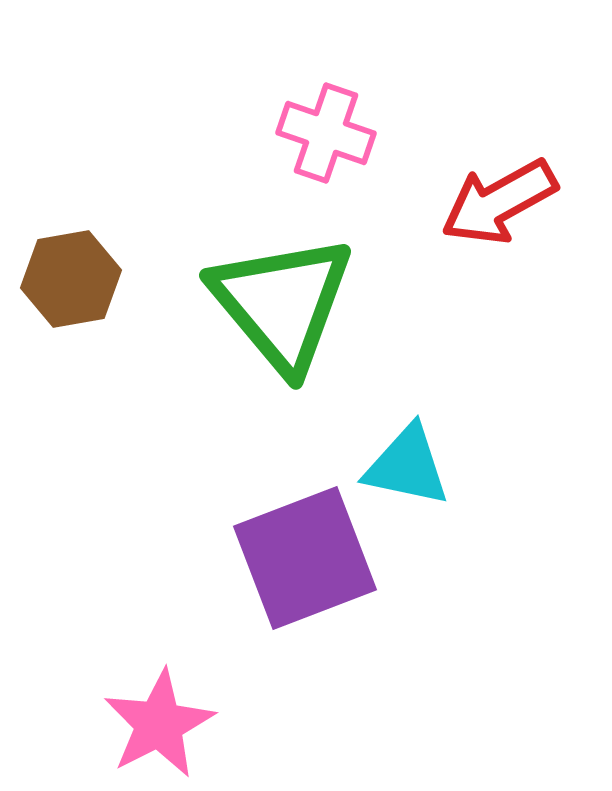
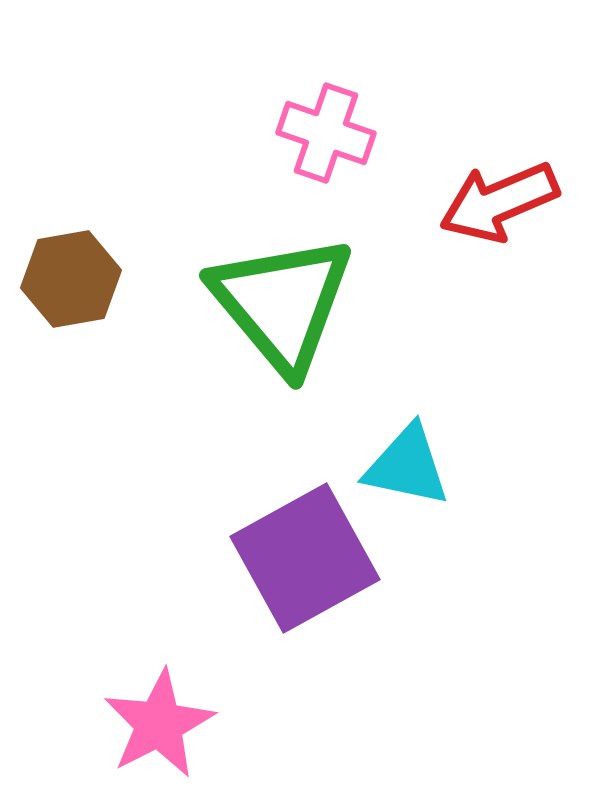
red arrow: rotated 6 degrees clockwise
purple square: rotated 8 degrees counterclockwise
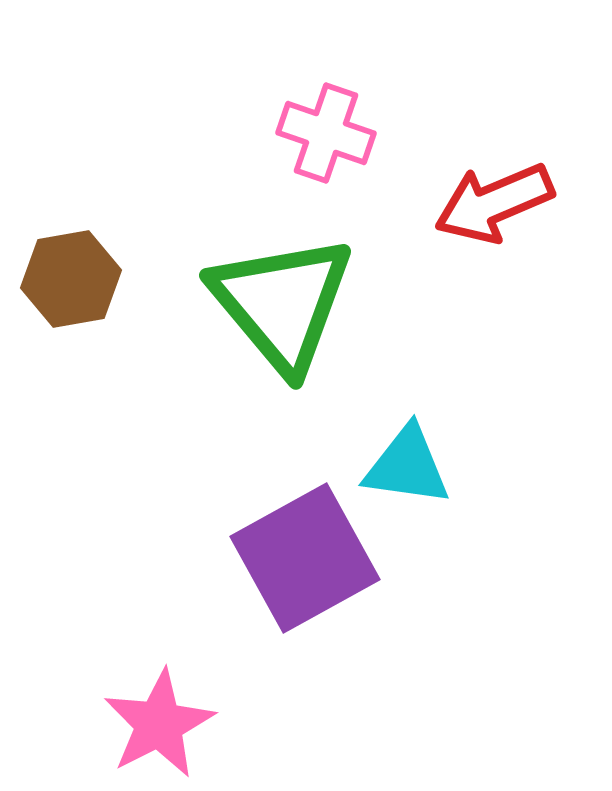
red arrow: moved 5 px left, 1 px down
cyan triangle: rotated 4 degrees counterclockwise
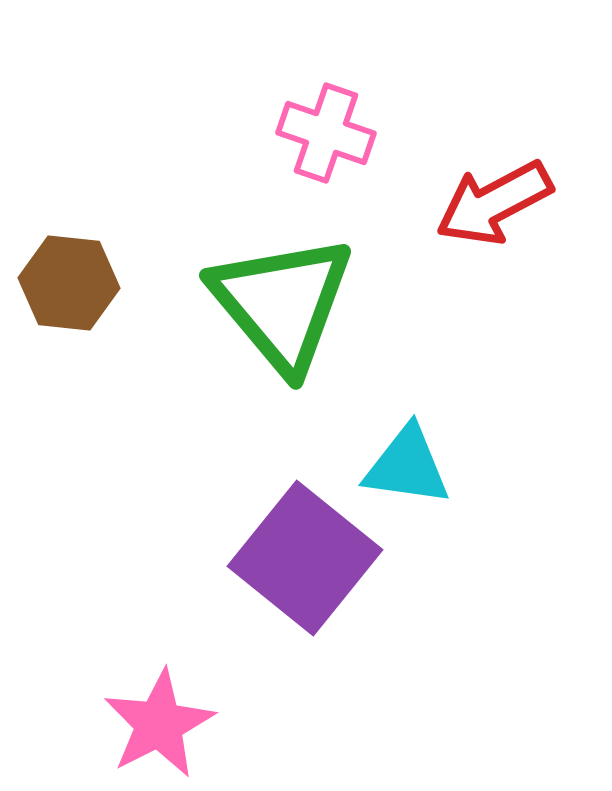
red arrow: rotated 5 degrees counterclockwise
brown hexagon: moved 2 px left, 4 px down; rotated 16 degrees clockwise
purple square: rotated 22 degrees counterclockwise
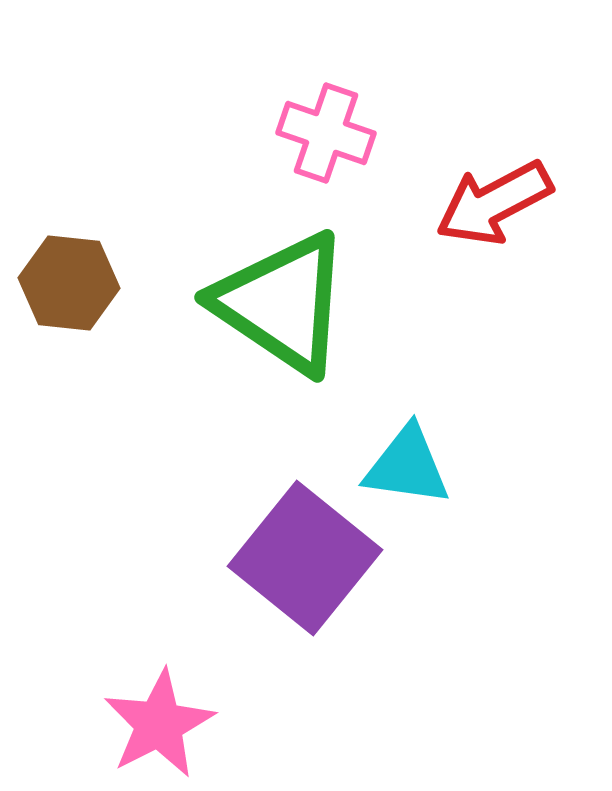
green triangle: rotated 16 degrees counterclockwise
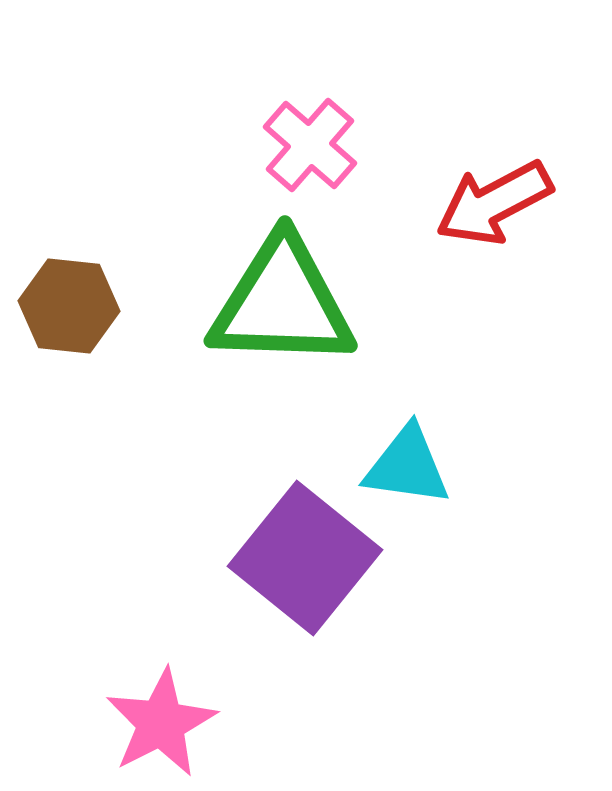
pink cross: moved 16 px left, 12 px down; rotated 22 degrees clockwise
brown hexagon: moved 23 px down
green triangle: rotated 32 degrees counterclockwise
pink star: moved 2 px right, 1 px up
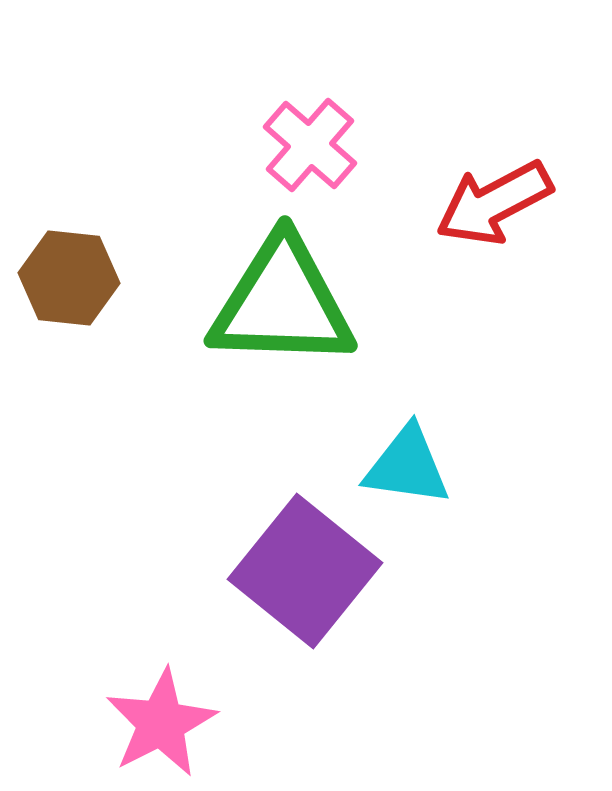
brown hexagon: moved 28 px up
purple square: moved 13 px down
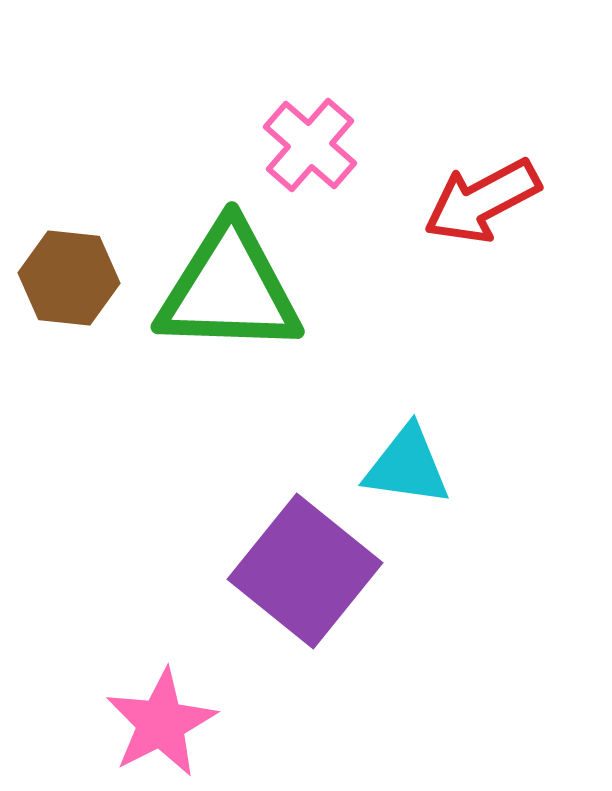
red arrow: moved 12 px left, 2 px up
green triangle: moved 53 px left, 14 px up
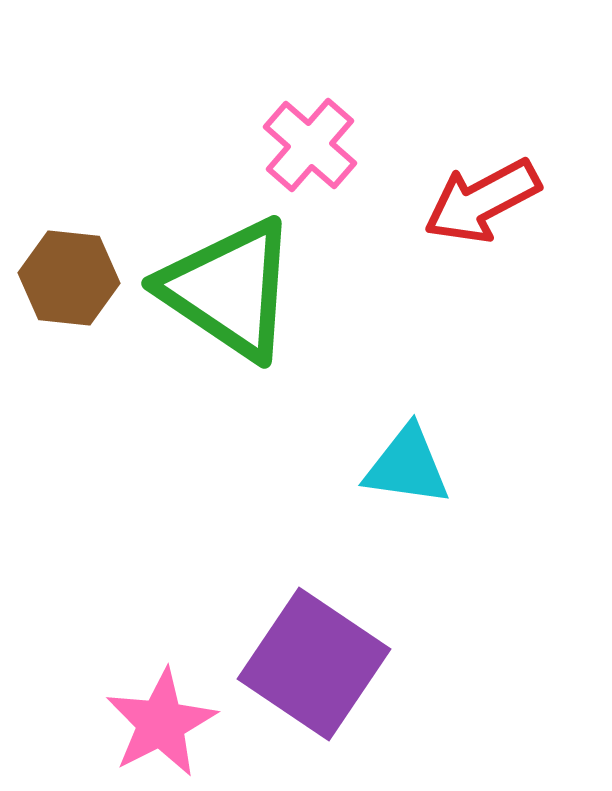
green triangle: rotated 32 degrees clockwise
purple square: moved 9 px right, 93 px down; rotated 5 degrees counterclockwise
